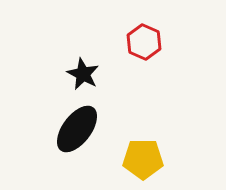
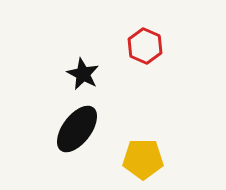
red hexagon: moved 1 px right, 4 px down
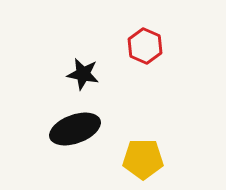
black star: rotated 16 degrees counterclockwise
black ellipse: moved 2 px left; rotated 33 degrees clockwise
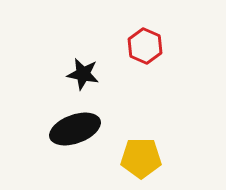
yellow pentagon: moved 2 px left, 1 px up
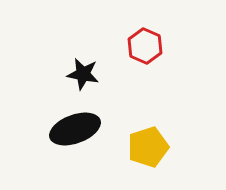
yellow pentagon: moved 7 px right, 11 px up; rotated 18 degrees counterclockwise
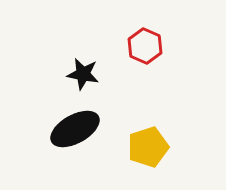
black ellipse: rotated 9 degrees counterclockwise
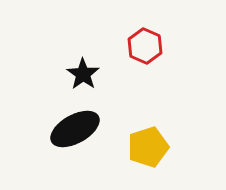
black star: rotated 24 degrees clockwise
